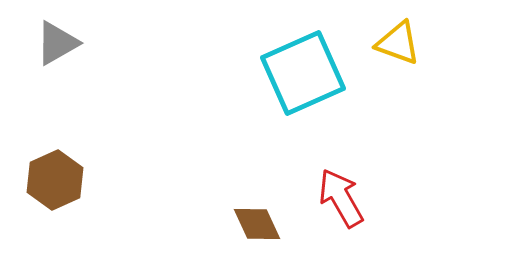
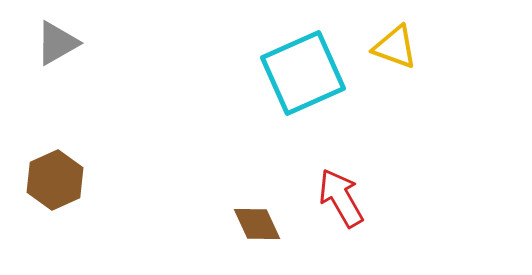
yellow triangle: moved 3 px left, 4 px down
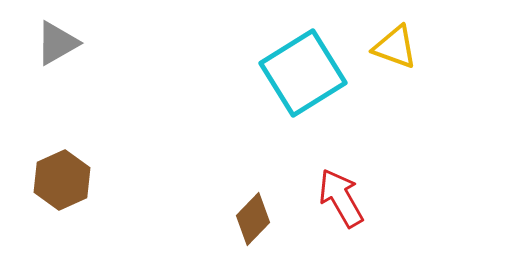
cyan square: rotated 8 degrees counterclockwise
brown hexagon: moved 7 px right
brown diamond: moved 4 px left, 5 px up; rotated 69 degrees clockwise
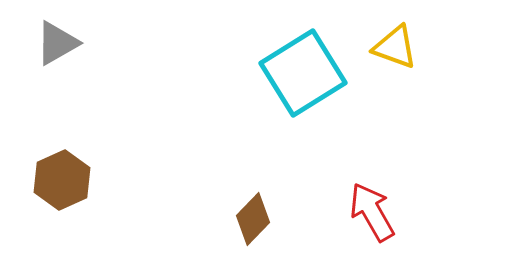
red arrow: moved 31 px right, 14 px down
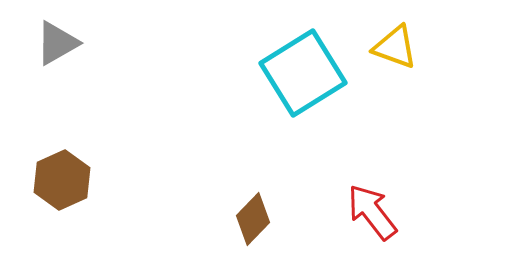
red arrow: rotated 8 degrees counterclockwise
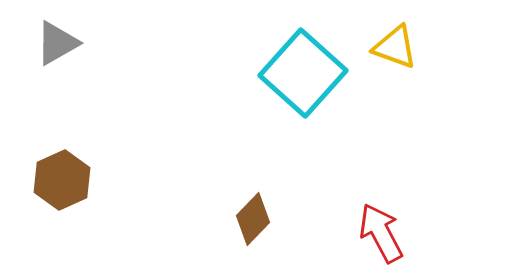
cyan square: rotated 16 degrees counterclockwise
red arrow: moved 9 px right, 21 px down; rotated 10 degrees clockwise
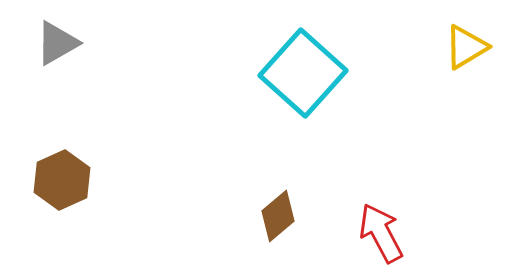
yellow triangle: moved 71 px right; rotated 51 degrees counterclockwise
brown diamond: moved 25 px right, 3 px up; rotated 6 degrees clockwise
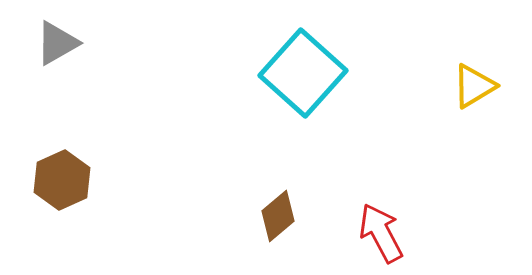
yellow triangle: moved 8 px right, 39 px down
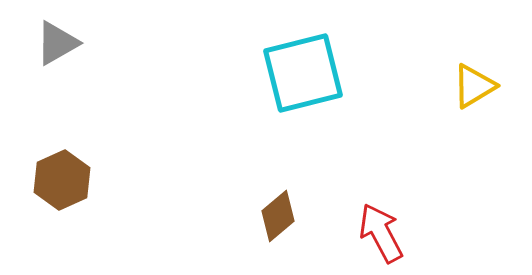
cyan square: rotated 34 degrees clockwise
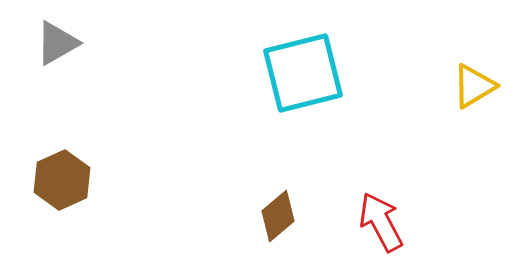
red arrow: moved 11 px up
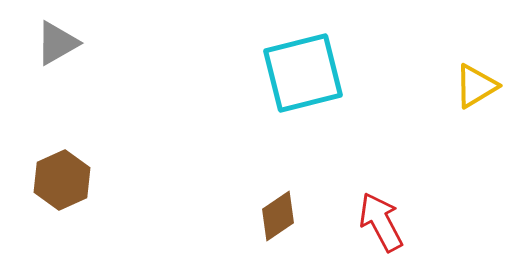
yellow triangle: moved 2 px right
brown diamond: rotated 6 degrees clockwise
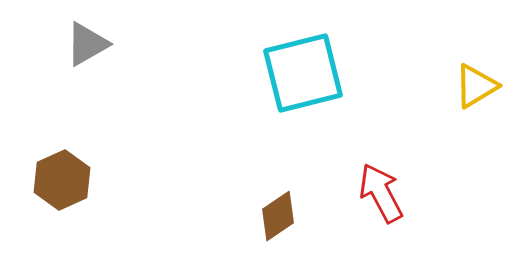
gray triangle: moved 30 px right, 1 px down
red arrow: moved 29 px up
